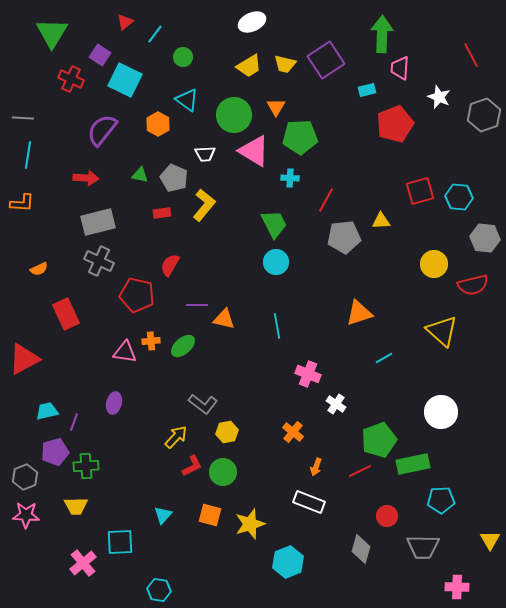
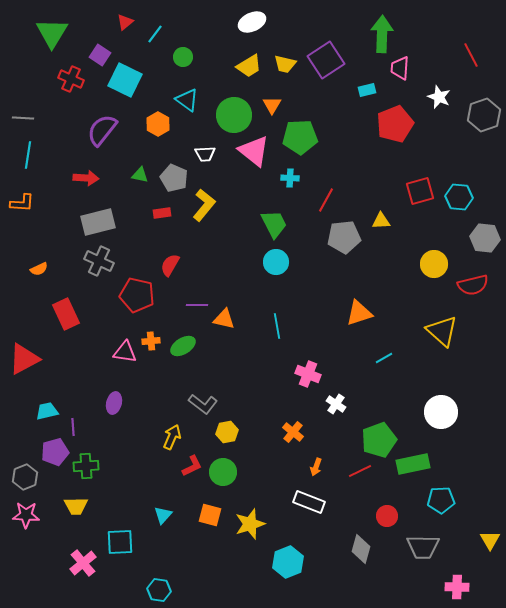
orange triangle at (276, 107): moved 4 px left, 2 px up
pink triangle at (254, 151): rotated 8 degrees clockwise
green ellipse at (183, 346): rotated 10 degrees clockwise
purple line at (74, 422): moved 1 px left, 5 px down; rotated 24 degrees counterclockwise
yellow arrow at (176, 437): moved 4 px left; rotated 20 degrees counterclockwise
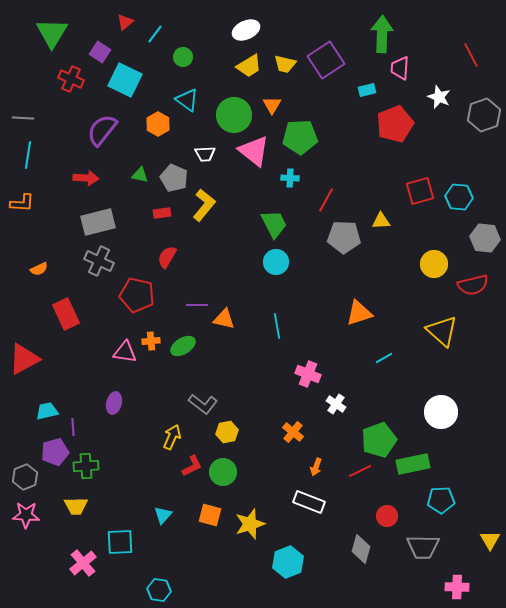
white ellipse at (252, 22): moved 6 px left, 8 px down
purple square at (100, 55): moved 3 px up
gray pentagon at (344, 237): rotated 8 degrees clockwise
red semicircle at (170, 265): moved 3 px left, 8 px up
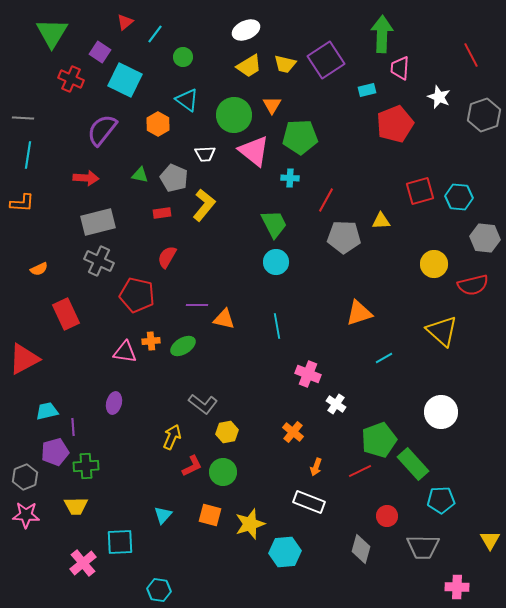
green rectangle at (413, 464): rotated 60 degrees clockwise
cyan hexagon at (288, 562): moved 3 px left, 10 px up; rotated 16 degrees clockwise
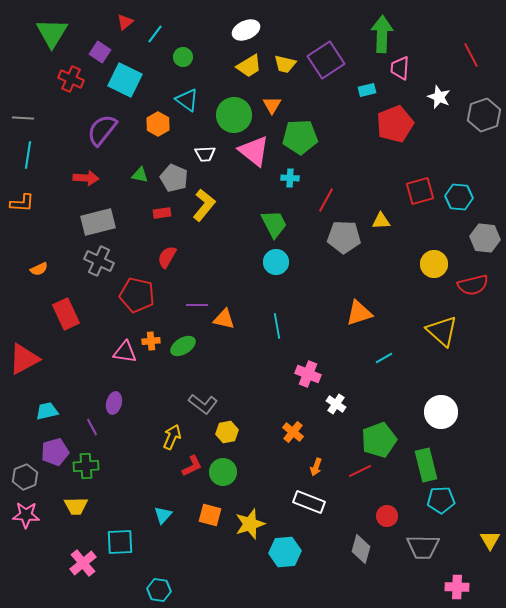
purple line at (73, 427): moved 19 px right; rotated 24 degrees counterclockwise
green rectangle at (413, 464): moved 13 px right, 1 px down; rotated 28 degrees clockwise
